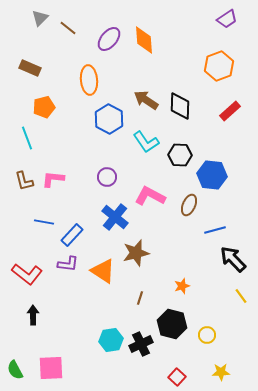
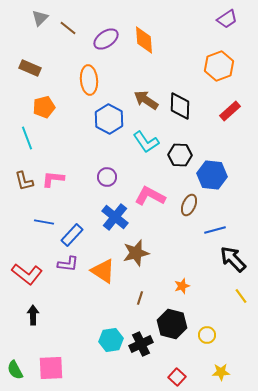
purple ellipse at (109, 39): moved 3 px left; rotated 15 degrees clockwise
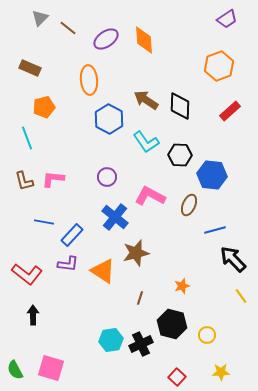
pink square at (51, 368): rotated 20 degrees clockwise
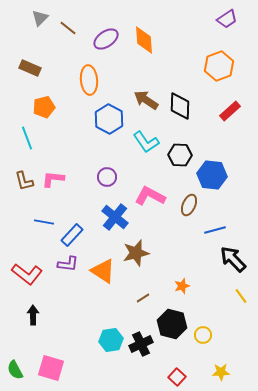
brown line at (140, 298): moved 3 px right; rotated 40 degrees clockwise
yellow circle at (207, 335): moved 4 px left
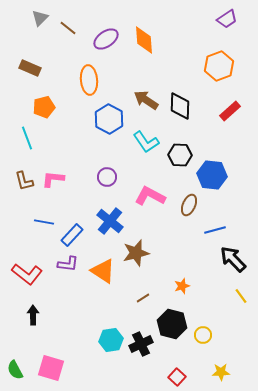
blue cross at (115, 217): moved 5 px left, 4 px down
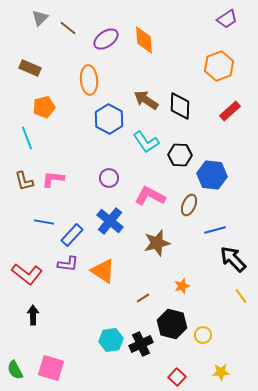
purple circle at (107, 177): moved 2 px right, 1 px down
brown star at (136, 253): moved 21 px right, 10 px up
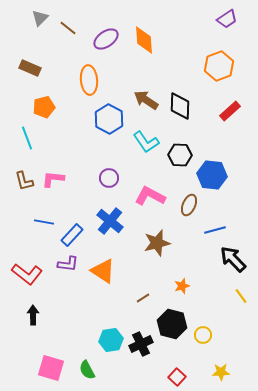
green semicircle at (15, 370): moved 72 px right
